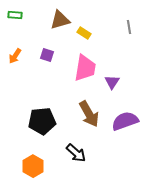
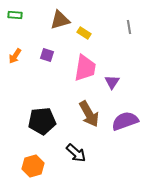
orange hexagon: rotated 15 degrees clockwise
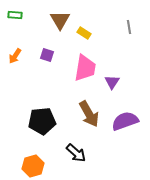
brown triangle: rotated 45 degrees counterclockwise
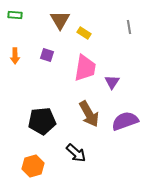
orange arrow: rotated 35 degrees counterclockwise
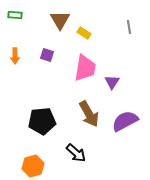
purple semicircle: rotated 8 degrees counterclockwise
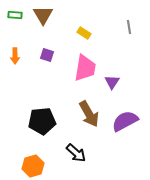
brown triangle: moved 17 px left, 5 px up
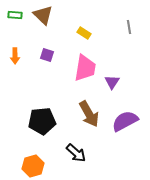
brown triangle: rotated 15 degrees counterclockwise
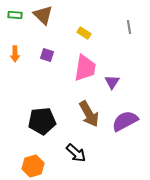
orange arrow: moved 2 px up
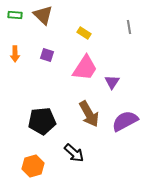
pink trapezoid: rotated 24 degrees clockwise
black arrow: moved 2 px left
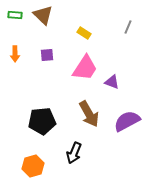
gray line: moved 1 px left; rotated 32 degrees clockwise
purple square: rotated 24 degrees counterclockwise
purple triangle: rotated 42 degrees counterclockwise
purple semicircle: moved 2 px right
black arrow: rotated 70 degrees clockwise
